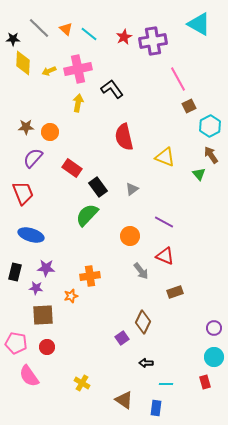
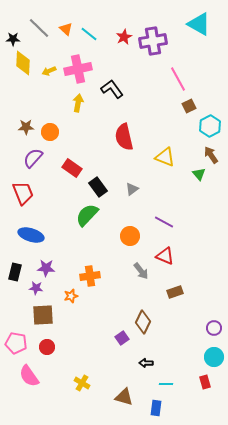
brown triangle at (124, 400): moved 3 px up; rotated 18 degrees counterclockwise
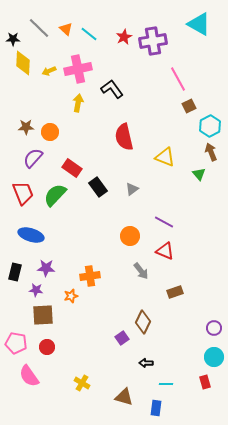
brown arrow at (211, 155): moved 3 px up; rotated 12 degrees clockwise
green semicircle at (87, 215): moved 32 px left, 20 px up
red triangle at (165, 256): moved 5 px up
purple star at (36, 288): moved 2 px down
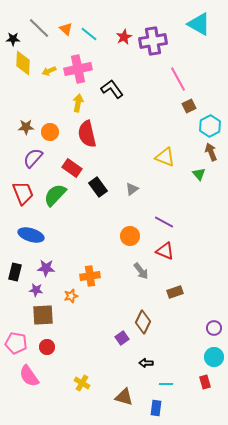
red semicircle at (124, 137): moved 37 px left, 3 px up
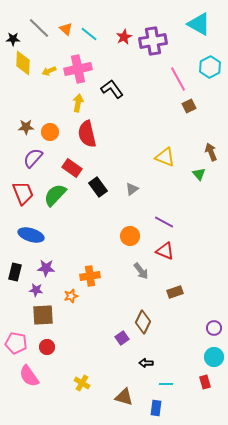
cyan hexagon at (210, 126): moved 59 px up
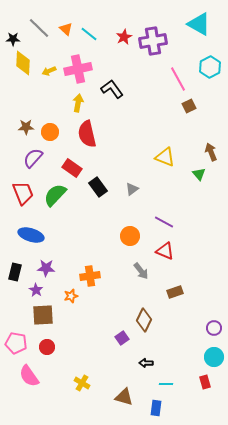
purple star at (36, 290): rotated 24 degrees clockwise
brown diamond at (143, 322): moved 1 px right, 2 px up
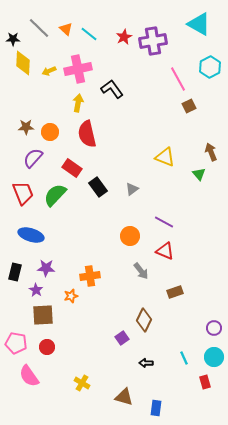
cyan line at (166, 384): moved 18 px right, 26 px up; rotated 64 degrees clockwise
